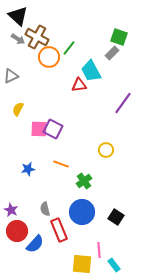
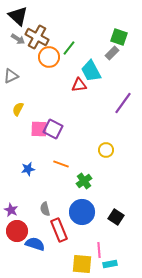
blue semicircle: rotated 114 degrees counterclockwise
cyan rectangle: moved 4 px left, 1 px up; rotated 64 degrees counterclockwise
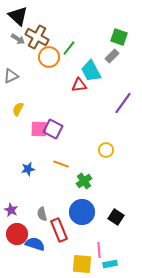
gray rectangle: moved 3 px down
gray semicircle: moved 3 px left, 5 px down
red circle: moved 3 px down
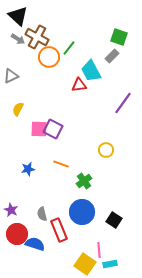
black square: moved 2 px left, 3 px down
yellow square: moved 3 px right; rotated 30 degrees clockwise
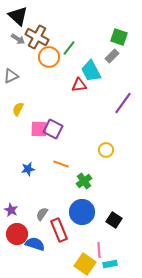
gray semicircle: rotated 48 degrees clockwise
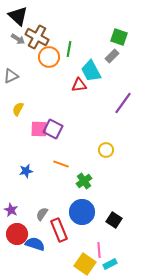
green line: moved 1 px down; rotated 28 degrees counterclockwise
blue star: moved 2 px left, 2 px down
cyan rectangle: rotated 16 degrees counterclockwise
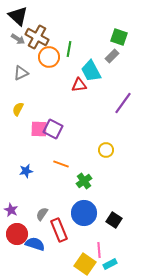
gray triangle: moved 10 px right, 3 px up
blue circle: moved 2 px right, 1 px down
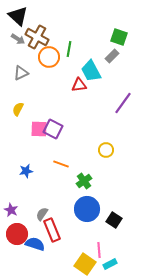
blue circle: moved 3 px right, 4 px up
red rectangle: moved 7 px left
